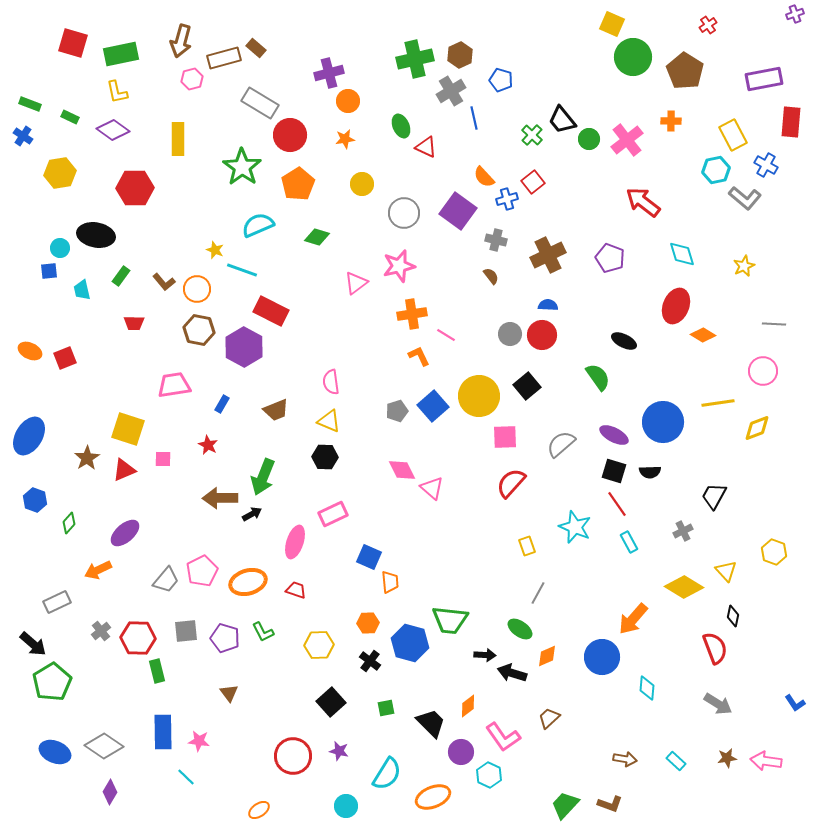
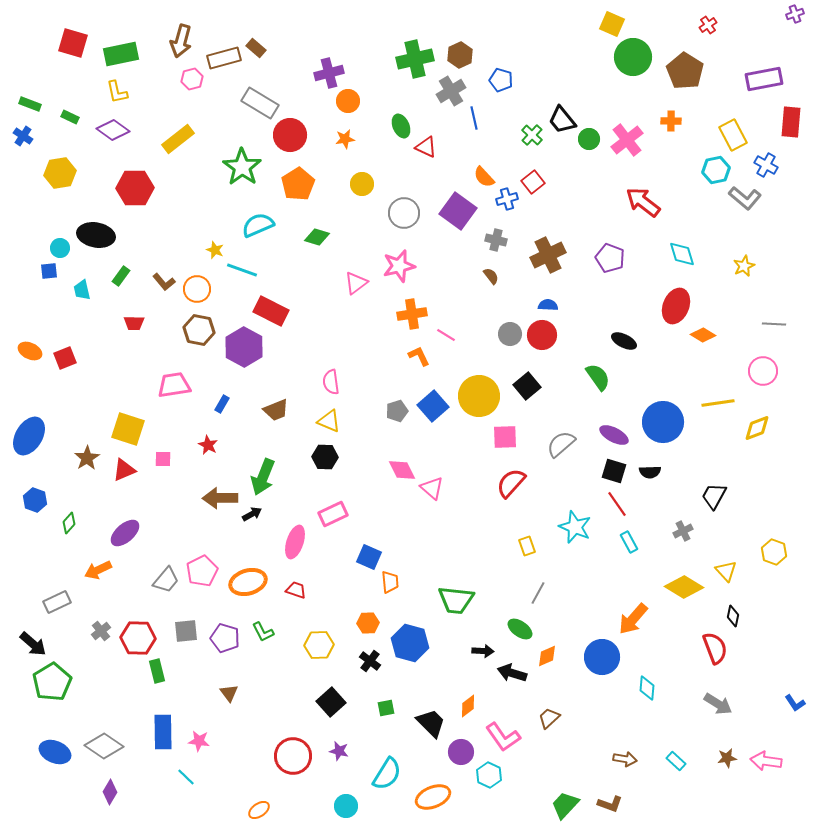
yellow rectangle at (178, 139): rotated 52 degrees clockwise
green trapezoid at (450, 620): moved 6 px right, 20 px up
black arrow at (485, 655): moved 2 px left, 4 px up
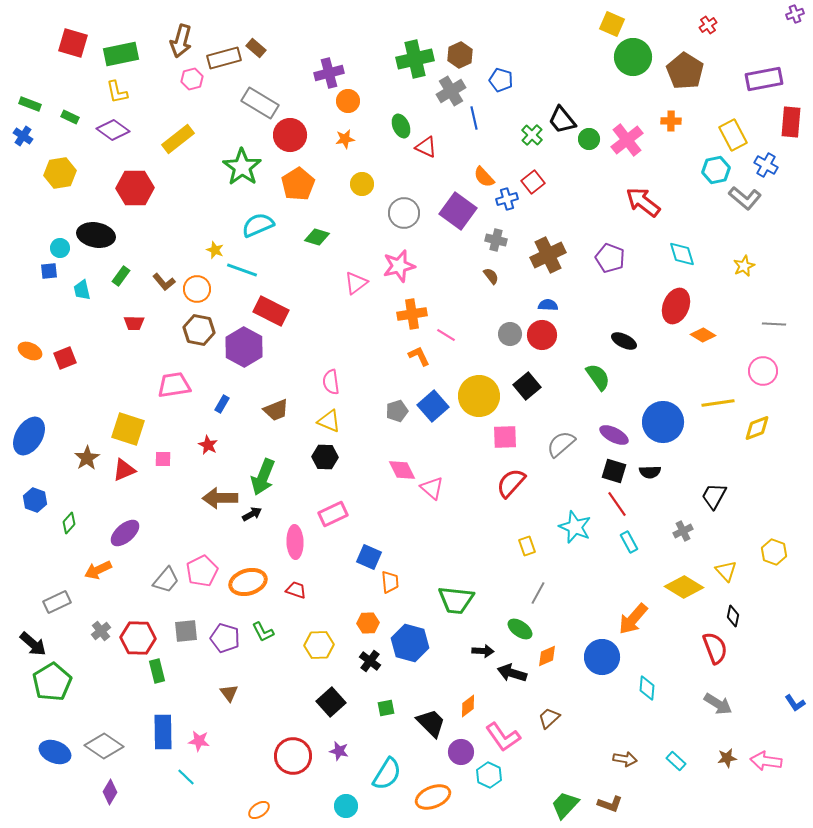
pink ellipse at (295, 542): rotated 20 degrees counterclockwise
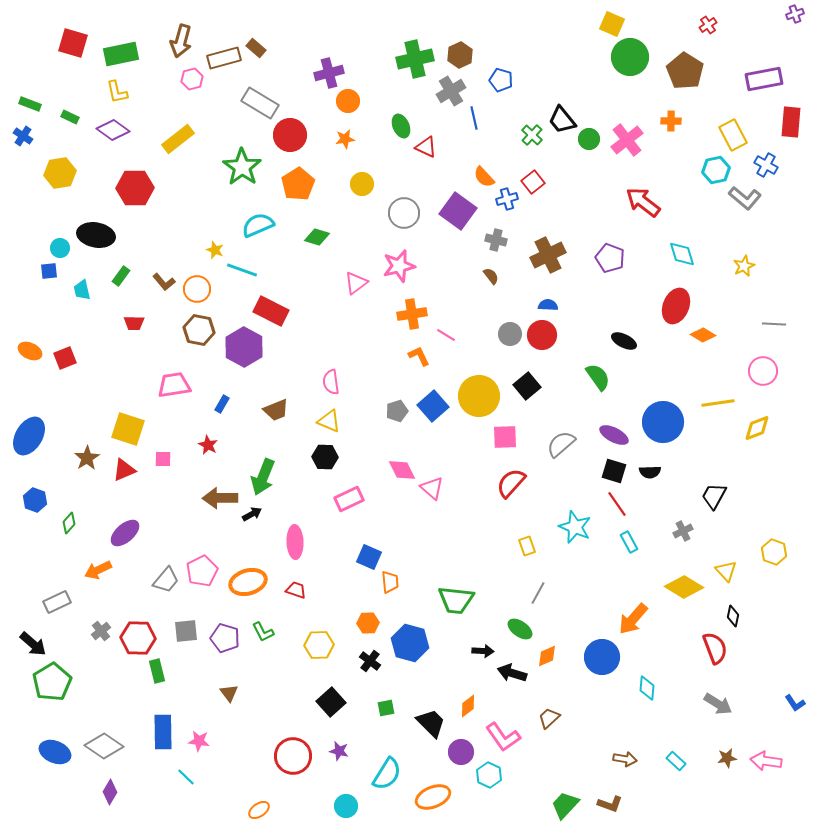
green circle at (633, 57): moved 3 px left
pink rectangle at (333, 514): moved 16 px right, 15 px up
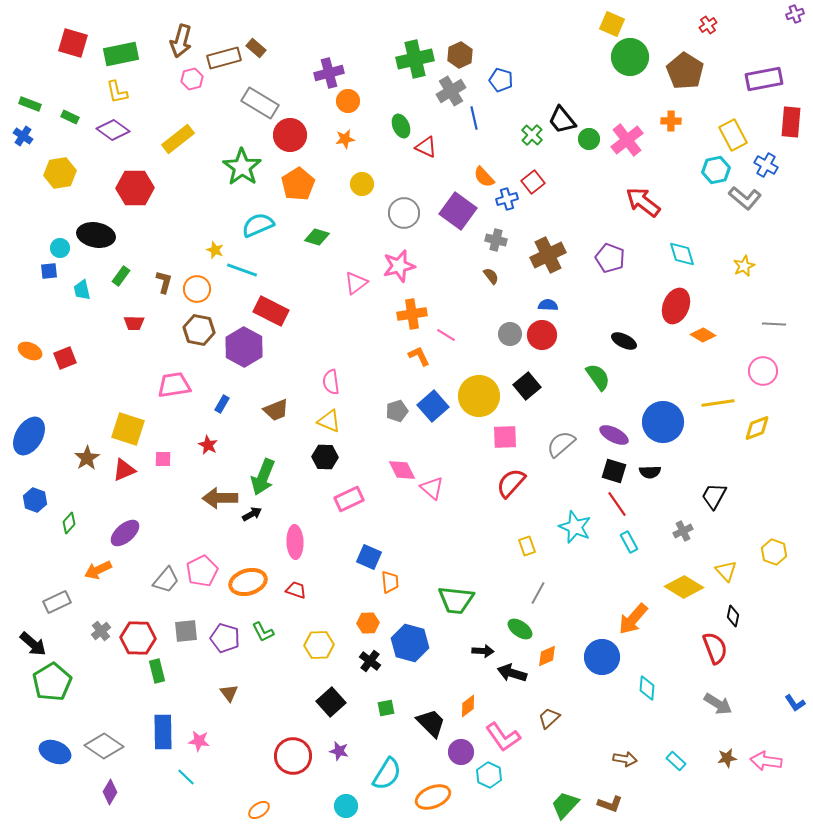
brown L-shape at (164, 282): rotated 125 degrees counterclockwise
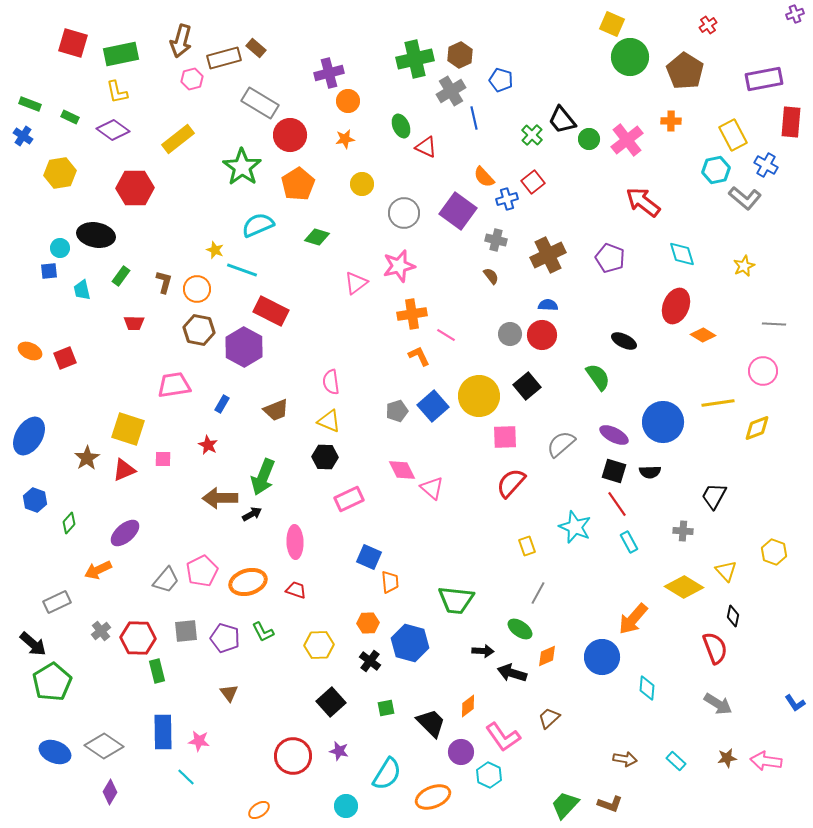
gray cross at (683, 531): rotated 30 degrees clockwise
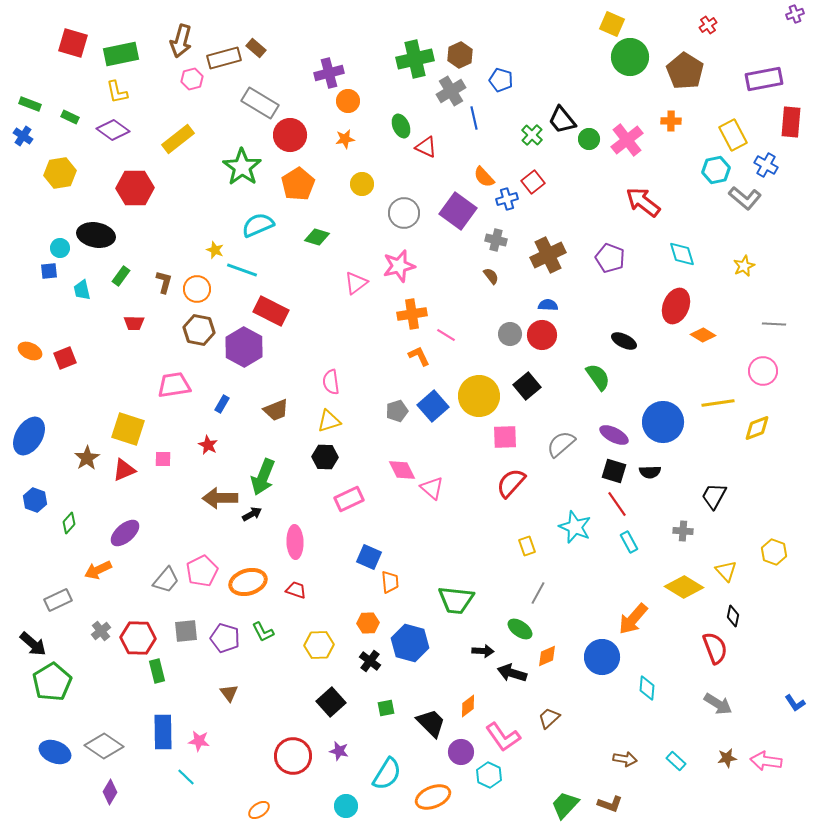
yellow triangle at (329, 421): rotated 40 degrees counterclockwise
gray rectangle at (57, 602): moved 1 px right, 2 px up
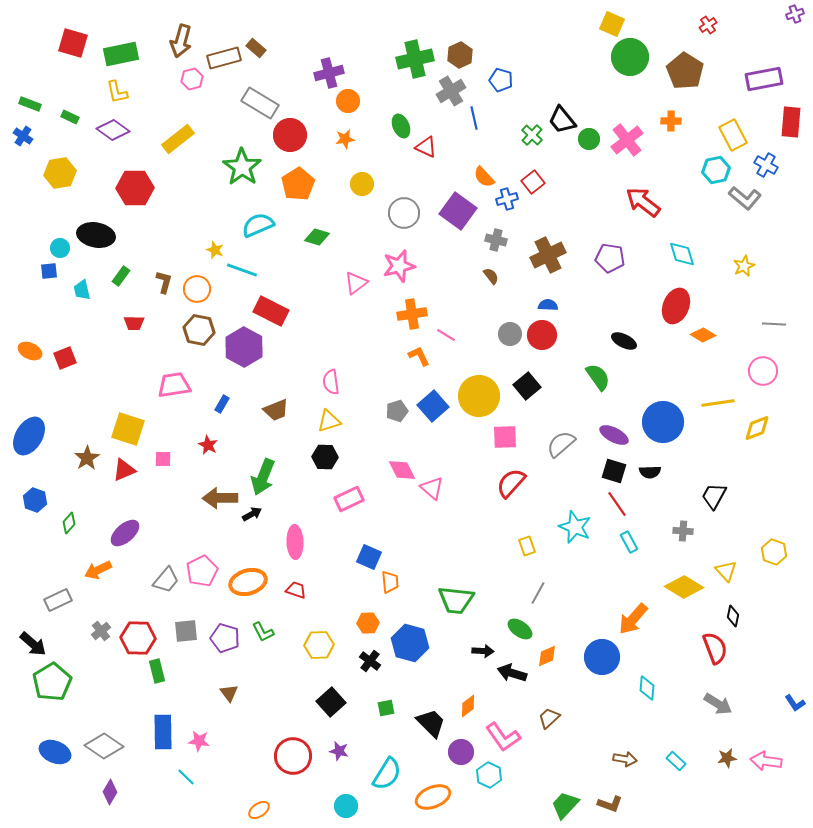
purple pentagon at (610, 258): rotated 12 degrees counterclockwise
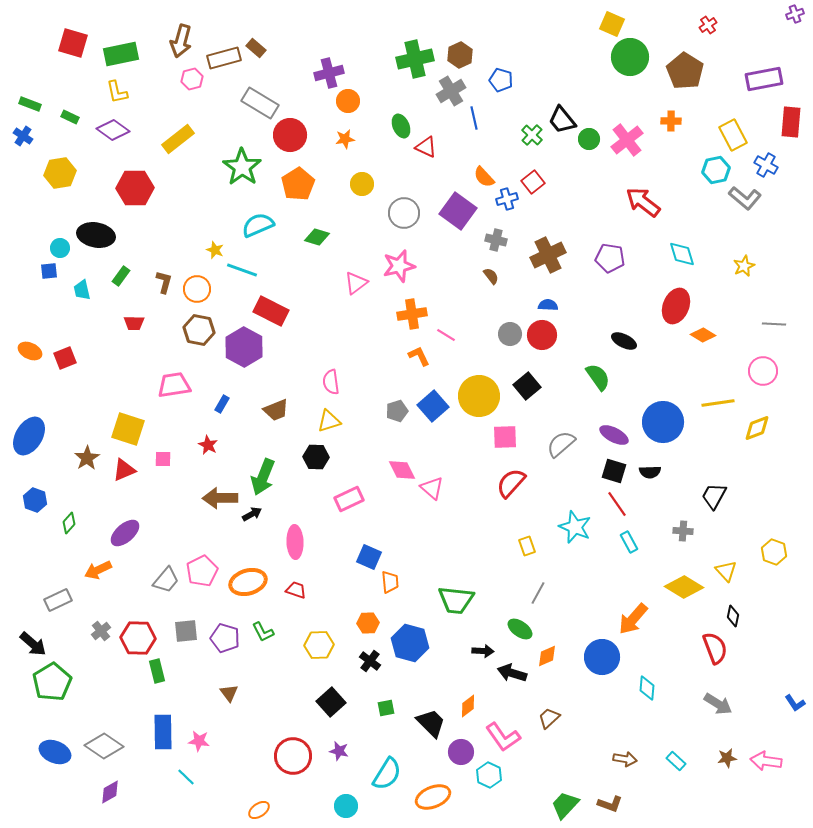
black hexagon at (325, 457): moved 9 px left
purple diamond at (110, 792): rotated 30 degrees clockwise
